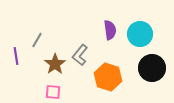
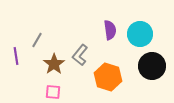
brown star: moved 1 px left
black circle: moved 2 px up
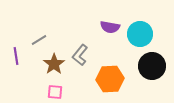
purple semicircle: moved 3 px up; rotated 108 degrees clockwise
gray line: moved 2 px right; rotated 28 degrees clockwise
orange hexagon: moved 2 px right, 2 px down; rotated 20 degrees counterclockwise
pink square: moved 2 px right
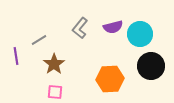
purple semicircle: moved 3 px right; rotated 24 degrees counterclockwise
gray L-shape: moved 27 px up
black circle: moved 1 px left
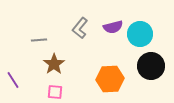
gray line: rotated 28 degrees clockwise
purple line: moved 3 px left, 24 px down; rotated 24 degrees counterclockwise
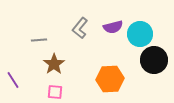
black circle: moved 3 px right, 6 px up
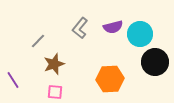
gray line: moved 1 px left, 1 px down; rotated 42 degrees counterclockwise
black circle: moved 1 px right, 2 px down
brown star: rotated 15 degrees clockwise
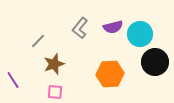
orange hexagon: moved 5 px up
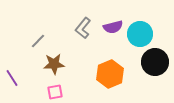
gray L-shape: moved 3 px right
brown star: rotated 15 degrees clockwise
orange hexagon: rotated 20 degrees counterclockwise
purple line: moved 1 px left, 2 px up
pink square: rotated 14 degrees counterclockwise
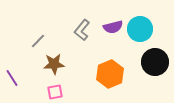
gray L-shape: moved 1 px left, 2 px down
cyan circle: moved 5 px up
